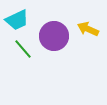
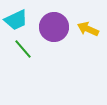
cyan trapezoid: moved 1 px left
purple circle: moved 9 px up
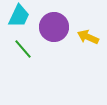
cyan trapezoid: moved 3 px right, 4 px up; rotated 40 degrees counterclockwise
yellow arrow: moved 8 px down
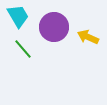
cyan trapezoid: moved 1 px left; rotated 55 degrees counterclockwise
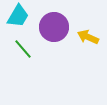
cyan trapezoid: rotated 60 degrees clockwise
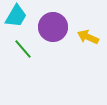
cyan trapezoid: moved 2 px left
purple circle: moved 1 px left
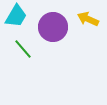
yellow arrow: moved 18 px up
